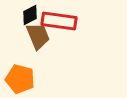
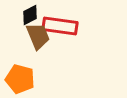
red rectangle: moved 1 px right, 5 px down
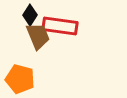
black diamond: rotated 30 degrees counterclockwise
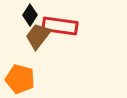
brown trapezoid: rotated 120 degrees counterclockwise
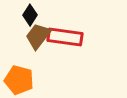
red rectangle: moved 5 px right, 11 px down
orange pentagon: moved 1 px left, 1 px down
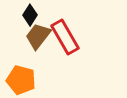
red rectangle: rotated 52 degrees clockwise
orange pentagon: moved 2 px right
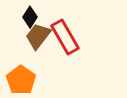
black diamond: moved 2 px down
orange pentagon: rotated 20 degrees clockwise
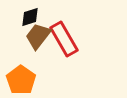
black diamond: rotated 40 degrees clockwise
red rectangle: moved 1 px left, 2 px down
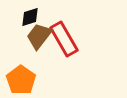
brown trapezoid: moved 1 px right
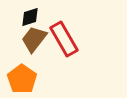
brown trapezoid: moved 5 px left, 3 px down
orange pentagon: moved 1 px right, 1 px up
